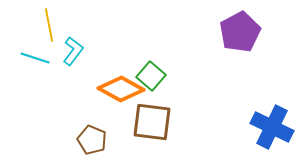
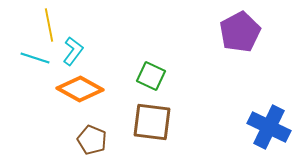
green square: rotated 16 degrees counterclockwise
orange diamond: moved 41 px left
blue cross: moved 3 px left
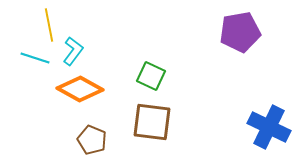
purple pentagon: rotated 18 degrees clockwise
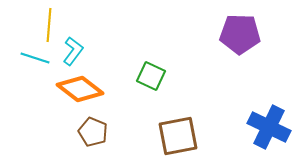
yellow line: rotated 16 degrees clockwise
purple pentagon: moved 2 px down; rotated 12 degrees clockwise
orange diamond: rotated 9 degrees clockwise
brown square: moved 26 px right, 14 px down; rotated 18 degrees counterclockwise
brown pentagon: moved 1 px right, 8 px up
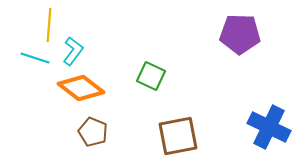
orange diamond: moved 1 px right, 1 px up
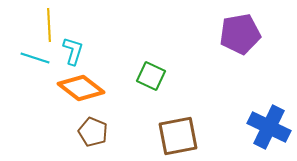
yellow line: rotated 8 degrees counterclockwise
purple pentagon: rotated 12 degrees counterclockwise
cyan L-shape: rotated 20 degrees counterclockwise
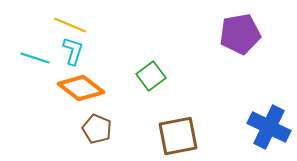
yellow line: moved 21 px right; rotated 64 degrees counterclockwise
green square: rotated 28 degrees clockwise
brown pentagon: moved 4 px right, 3 px up
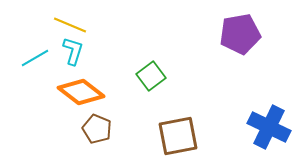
cyan line: rotated 48 degrees counterclockwise
orange diamond: moved 4 px down
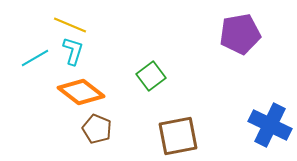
blue cross: moved 1 px right, 2 px up
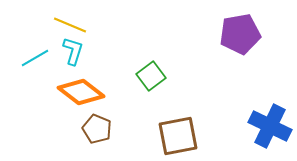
blue cross: moved 1 px down
